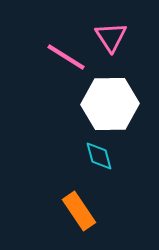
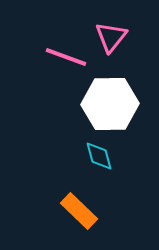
pink triangle: rotated 12 degrees clockwise
pink line: rotated 12 degrees counterclockwise
orange rectangle: rotated 12 degrees counterclockwise
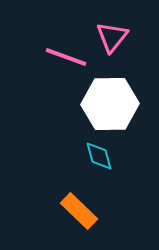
pink triangle: moved 1 px right
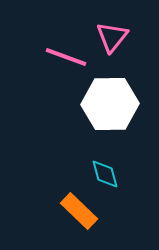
cyan diamond: moved 6 px right, 18 px down
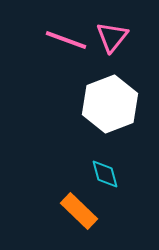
pink line: moved 17 px up
white hexagon: rotated 20 degrees counterclockwise
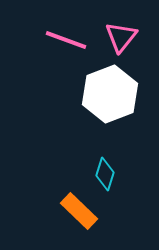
pink triangle: moved 9 px right
white hexagon: moved 10 px up
cyan diamond: rotated 32 degrees clockwise
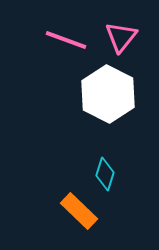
white hexagon: moved 2 px left; rotated 12 degrees counterclockwise
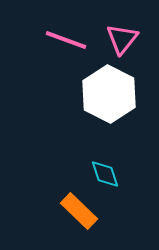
pink triangle: moved 1 px right, 2 px down
white hexagon: moved 1 px right
cyan diamond: rotated 36 degrees counterclockwise
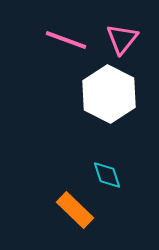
cyan diamond: moved 2 px right, 1 px down
orange rectangle: moved 4 px left, 1 px up
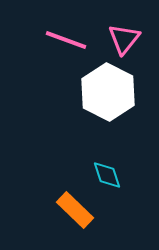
pink triangle: moved 2 px right
white hexagon: moved 1 px left, 2 px up
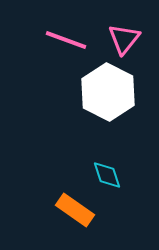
orange rectangle: rotated 9 degrees counterclockwise
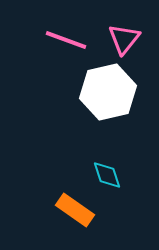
white hexagon: rotated 20 degrees clockwise
